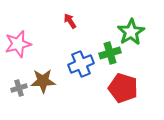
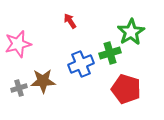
red pentagon: moved 3 px right, 1 px down
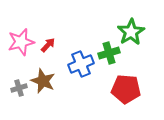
red arrow: moved 22 px left, 24 px down; rotated 77 degrees clockwise
pink star: moved 3 px right, 2 px up
green cross: moved 1 px left
brown star: rotated 25 degrees clockwise
red pentagon: rotated 12 degrees counterclockwise
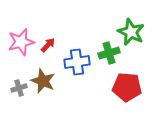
green star: rotated 16 degrees counterclockwise
blue cross: moved 4 px left, 2 px up; rotated 15 degrees clockwise
red pentagon: moved 1 px right, 2 px up
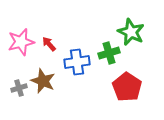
red arrow: moved 1 px right, 1 px up; rotated 84 degrees counterclockwise
red pentagon: rotated 28 degrees clockwise
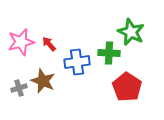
green cross: rotated 20 degrees clockwise
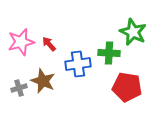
green star: moved 2 px right
blue cross: moved 1 px right, 2 px down
red pentagon: rotated 24 degrees counterclockwise
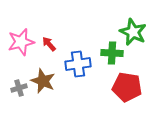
green cross: moved 3 px right
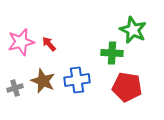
green star: moved 2 px up
blue cross: moved 1 px left, 16 px down
gray cross: moved 4 px left
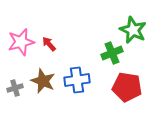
green cross: rotated 25 degrees counterclockwise
